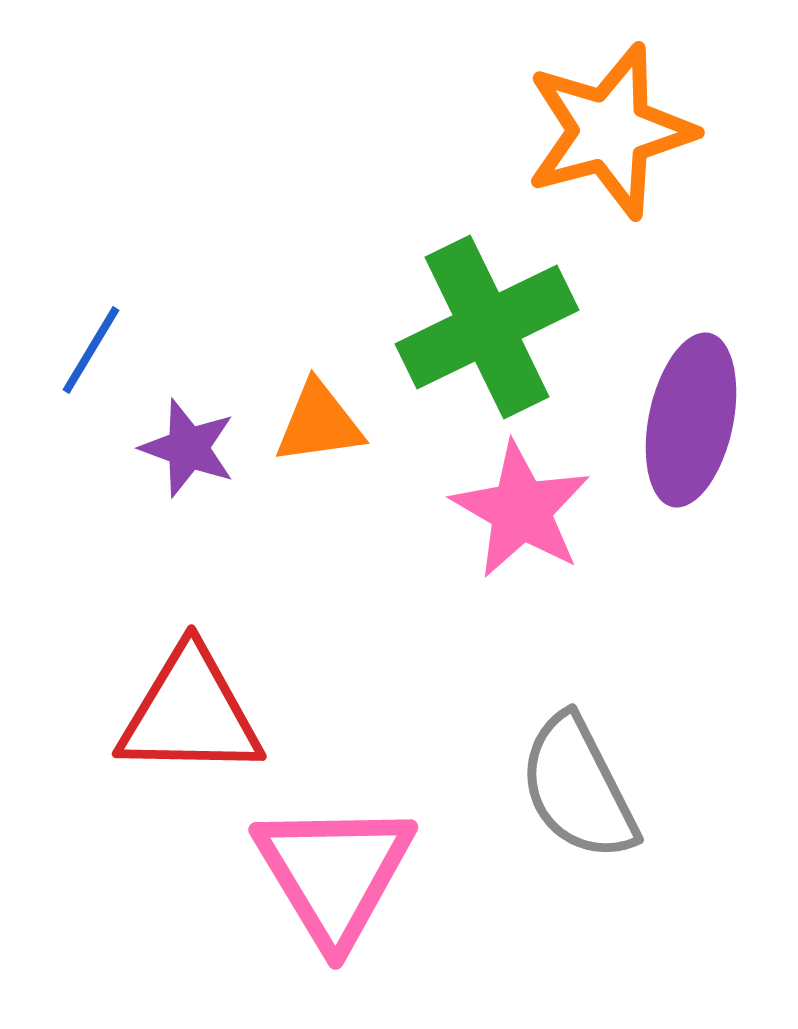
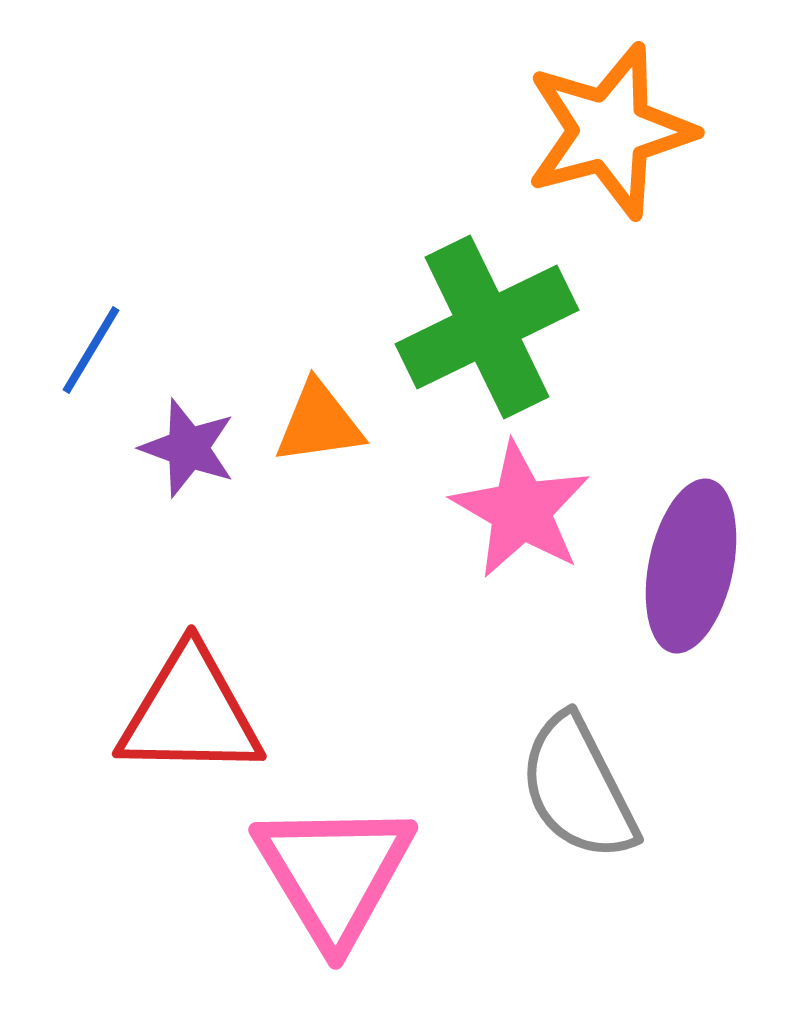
purple ellipse: moved 146 px down
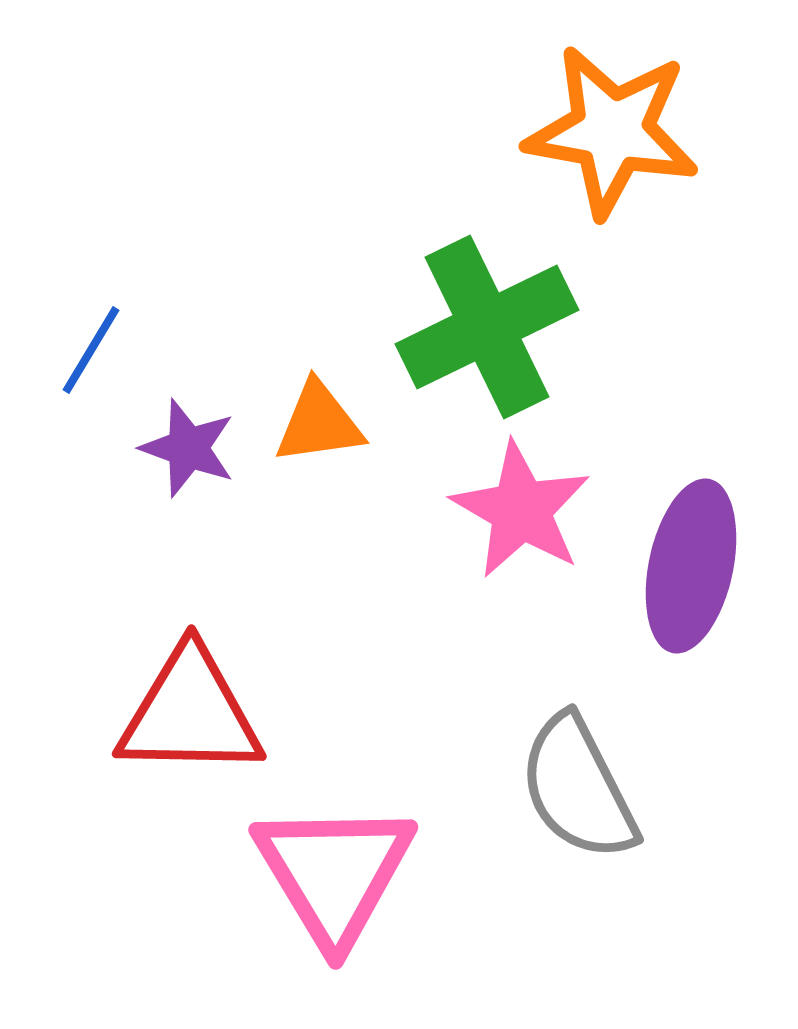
orange star: moved 2 px right; rotated 25 degrees clockwise
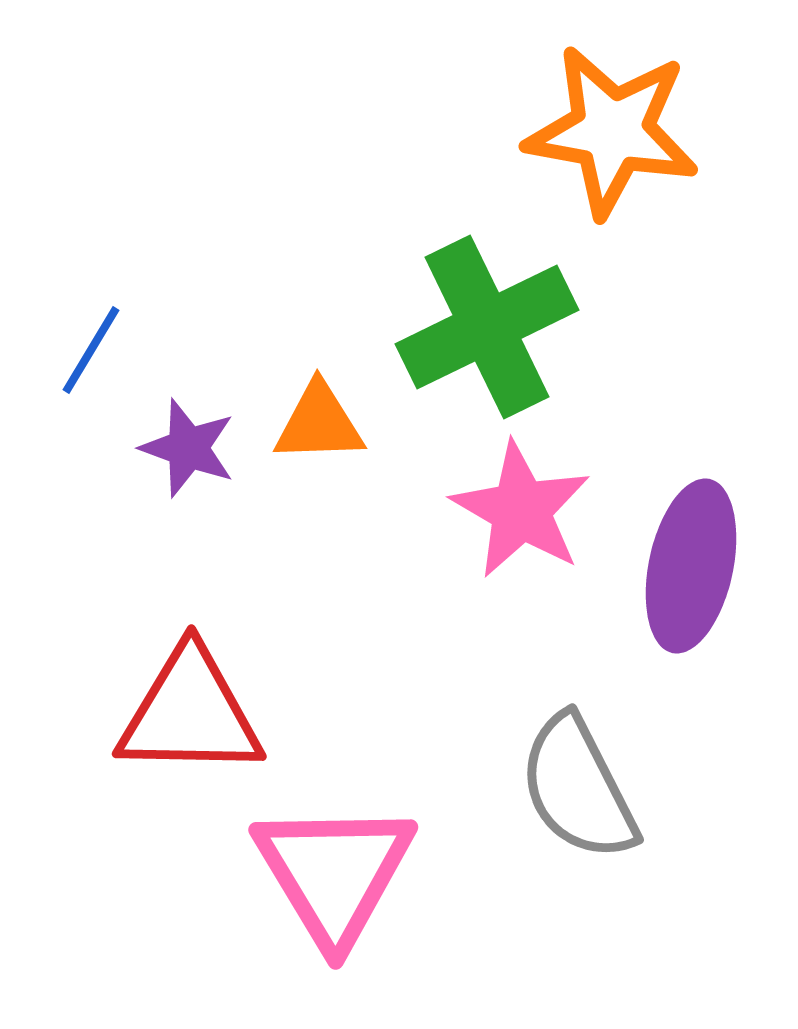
orange triangle: rotated 6 degrees clockwise
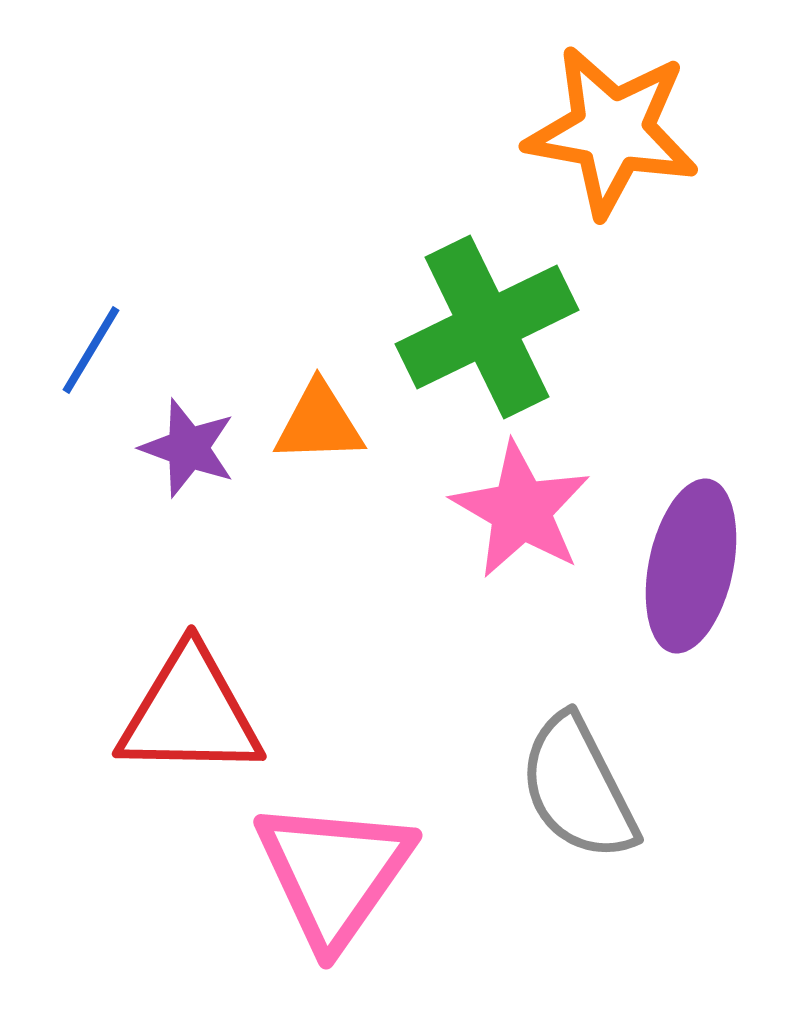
pink triangle: rotated 6 degrees clockwise
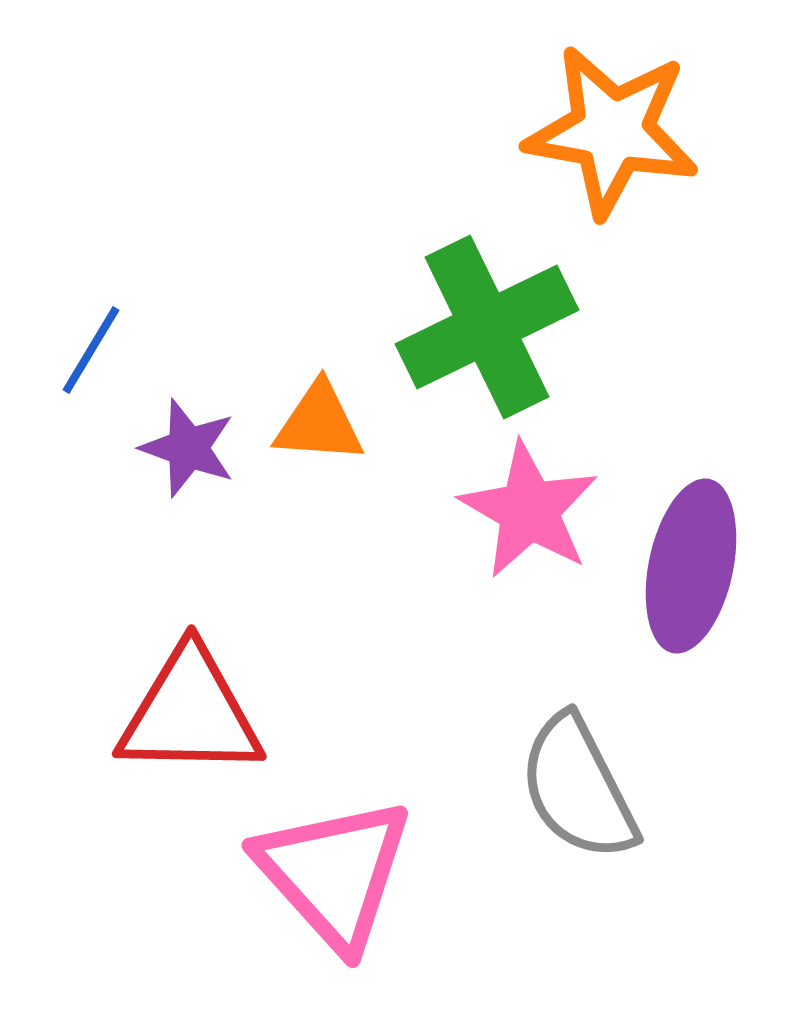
orange triangle: rotated 6 degrees clockwise
pink star: moved 8 px right
pink triangle: rotated 17 degrees counterclockwise
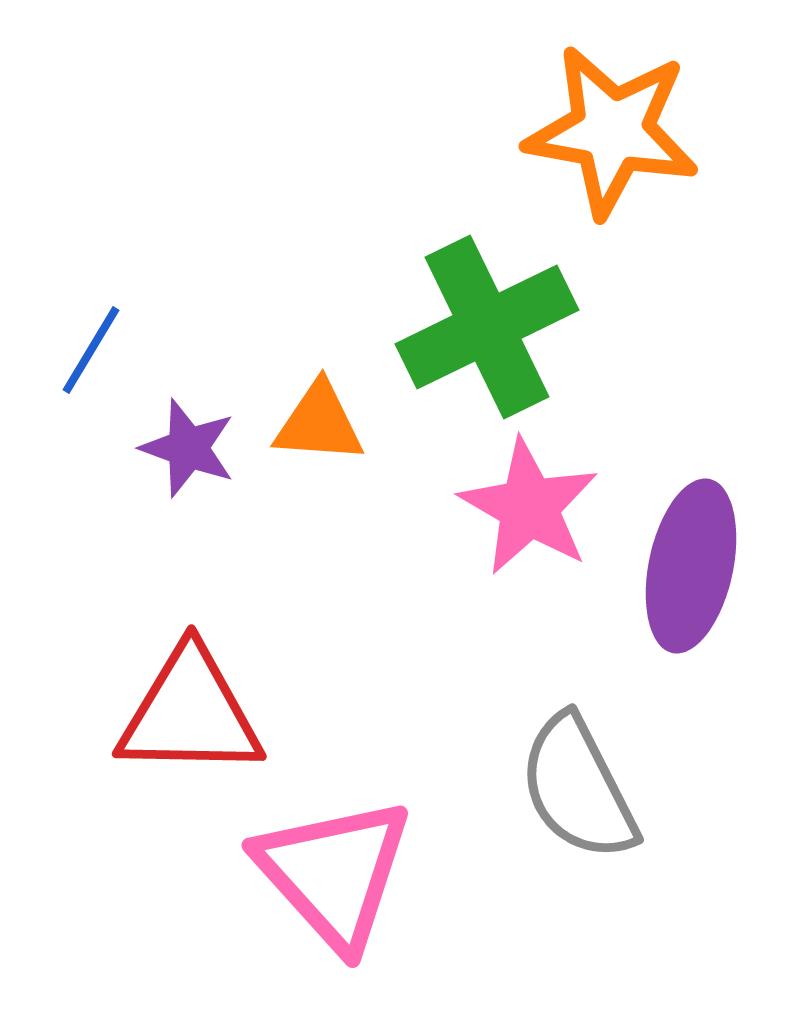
pink star: moved 3 px up
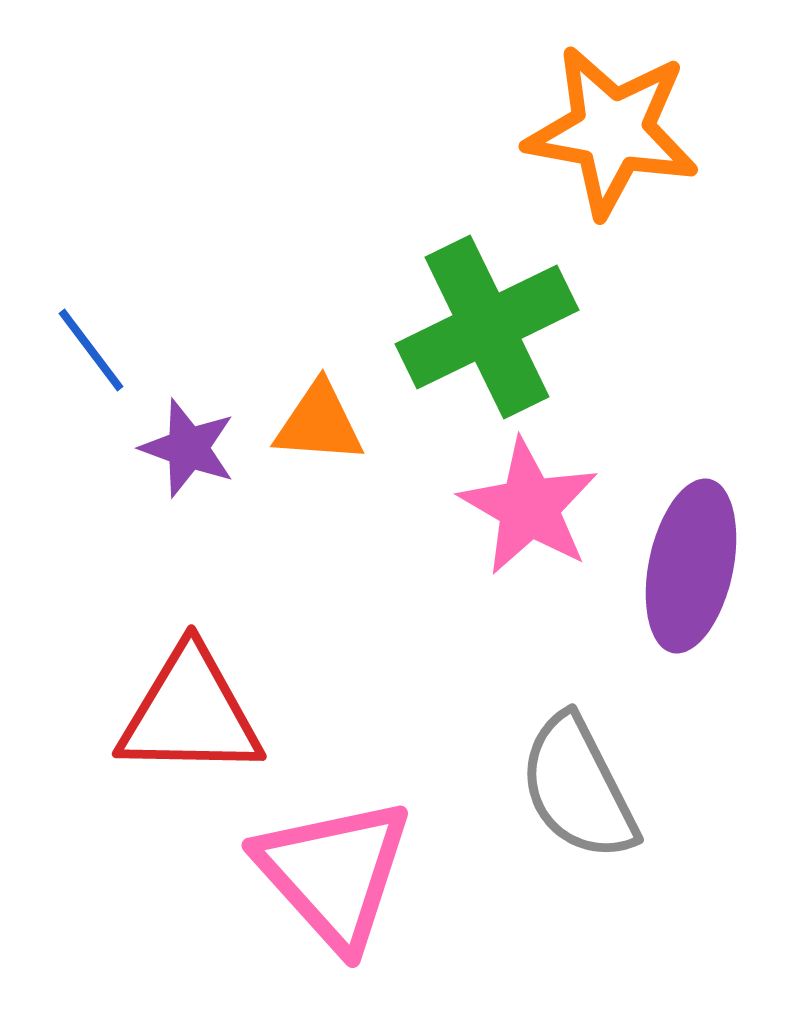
blue line: rotated 68 degrees counterclockwise
